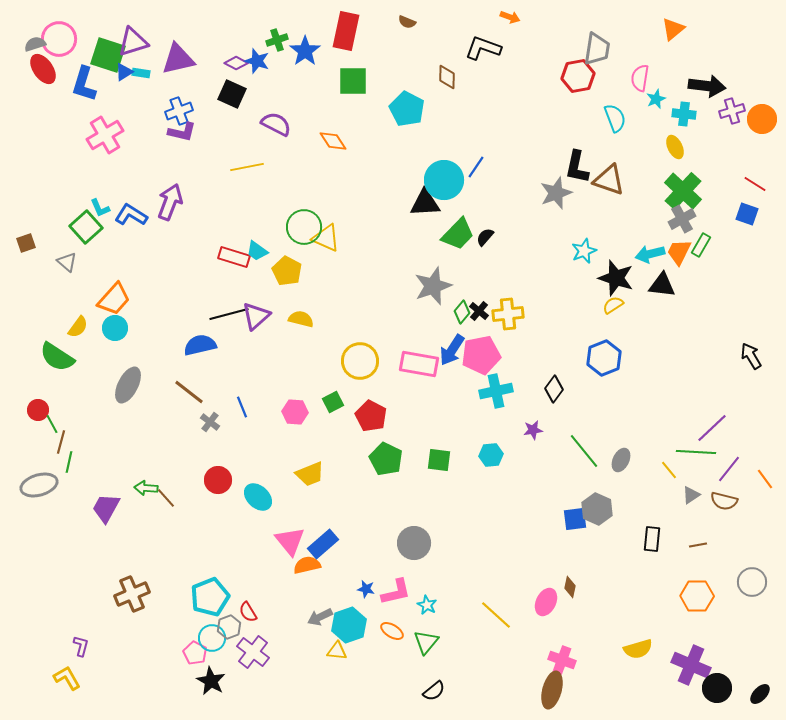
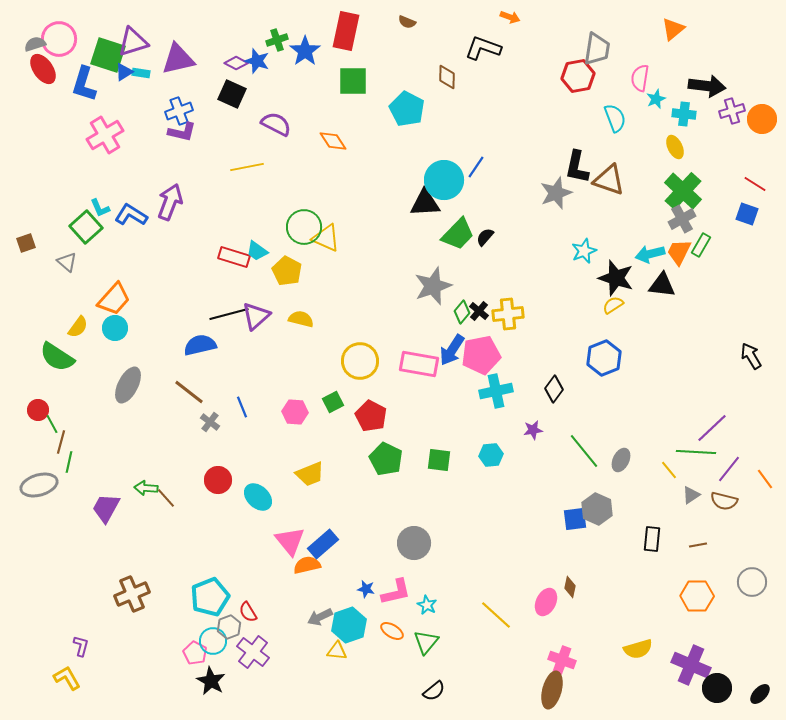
cyan circle at (212, 638): moved 1 px right, 3 px down
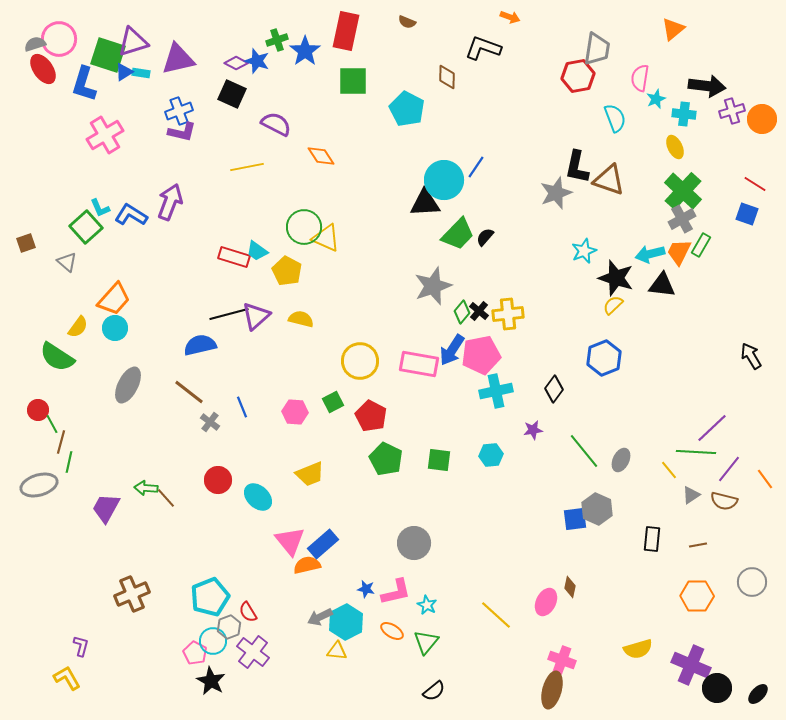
orange diamond at (333, 141): moved 12 px left, 15 px down
yellow semicircle at (613, 305): rotated 10 degrees counterclockwise
cyan hexagon at (349, 625): moved 3 px left, 3 px up; rotated 8 degrees counterclockwise
black ellipse at (760, 694): moved 2 px left
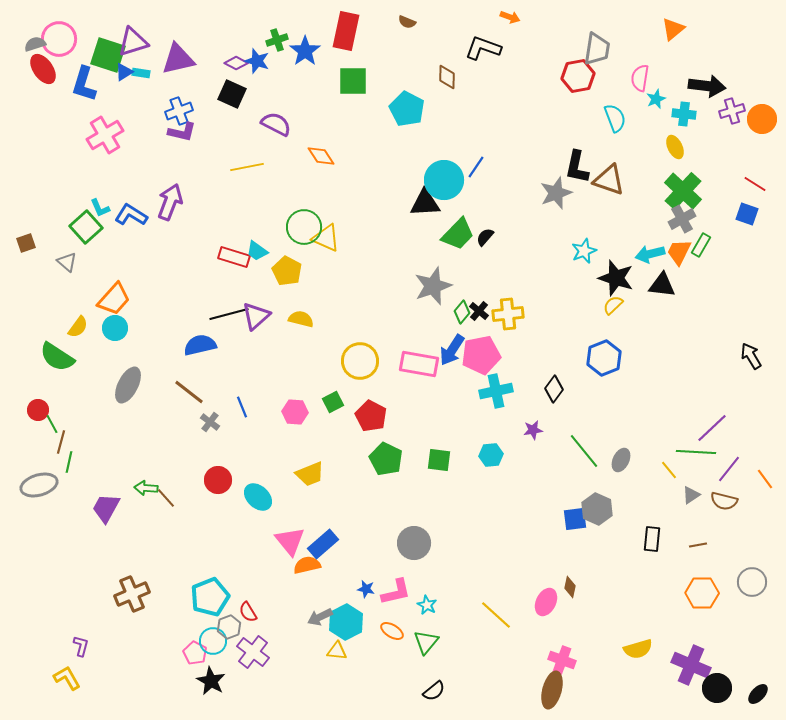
orange hexagon at (697, 596): moved 5 px right, 3 px up
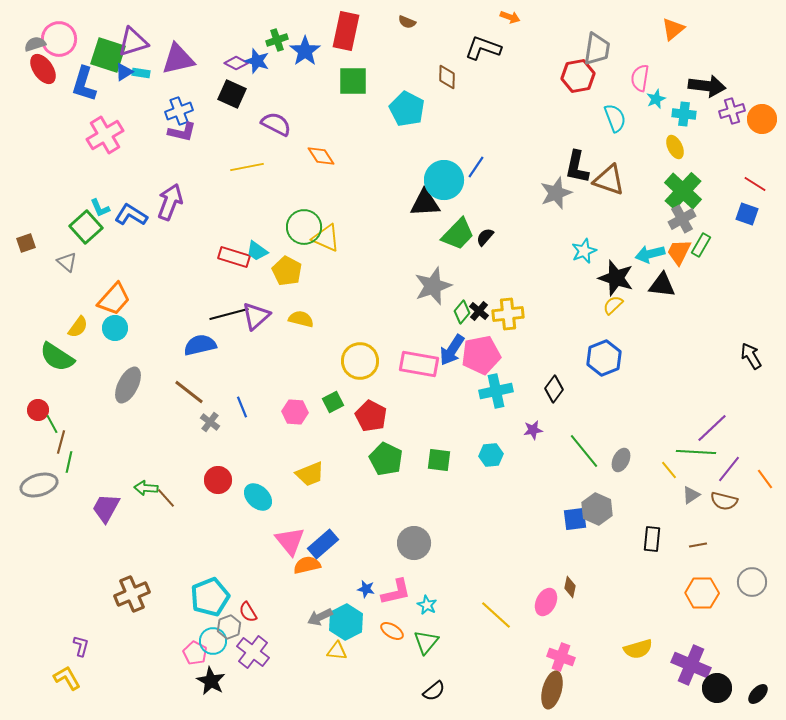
pink cross at (562, 660): moved 1 px left, 3 px up
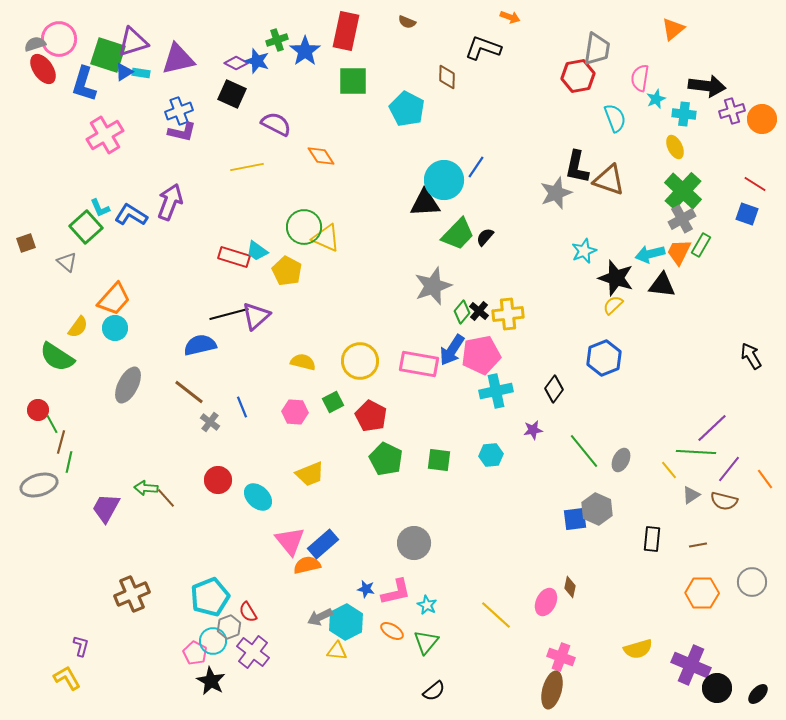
yellow semicircle at (301, 319): moved 2 px right, 43 px down
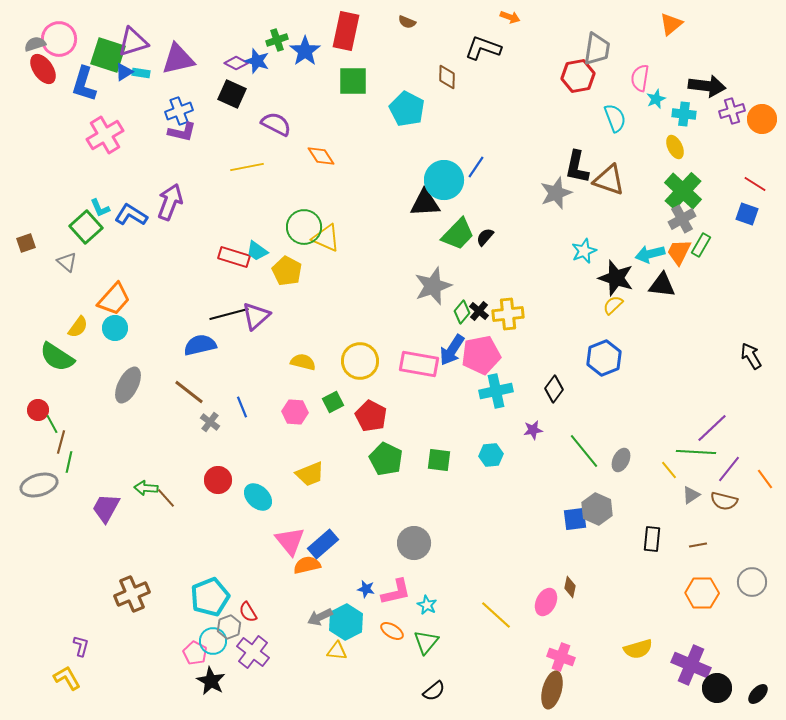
orange triangle at (673, 29): moved 2 px left, 5 px up
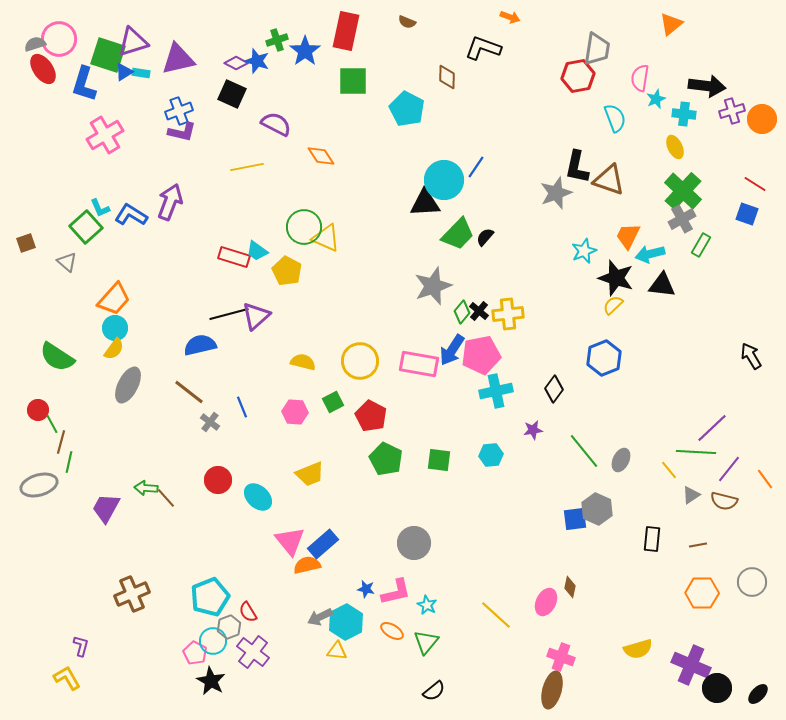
orange trapezoid at (679, 252): moved 51 px left, 16 px up
yellow semicircle at (78, 327): moved 36 px right, 22 px down
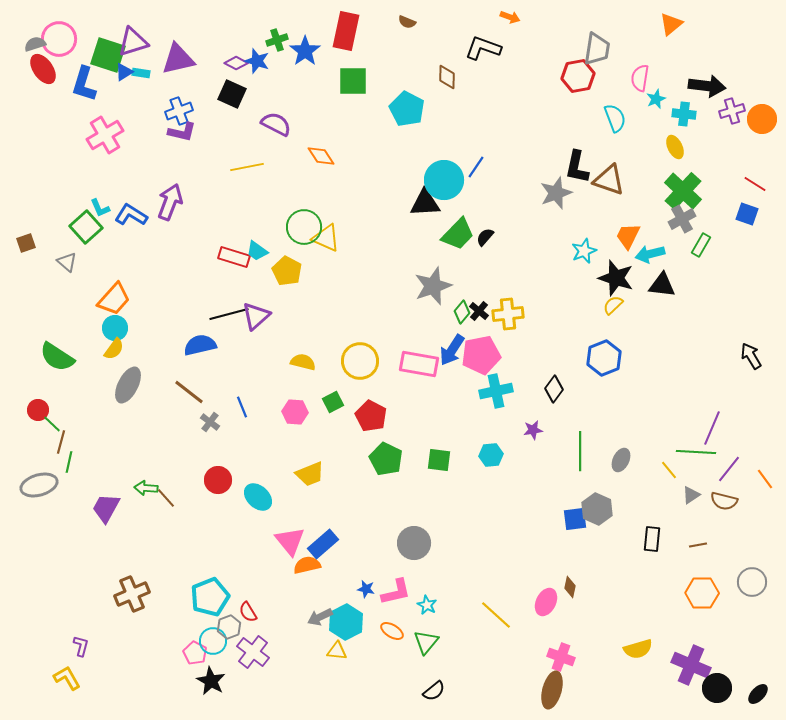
green line at (52, 424): rotated 18 degrees counterclockwise
purple line at (712, 428): rotated 24 degrees counterclockwise
green line at (584, 451): moved 4 px left; rotated 39 degrees clockwise
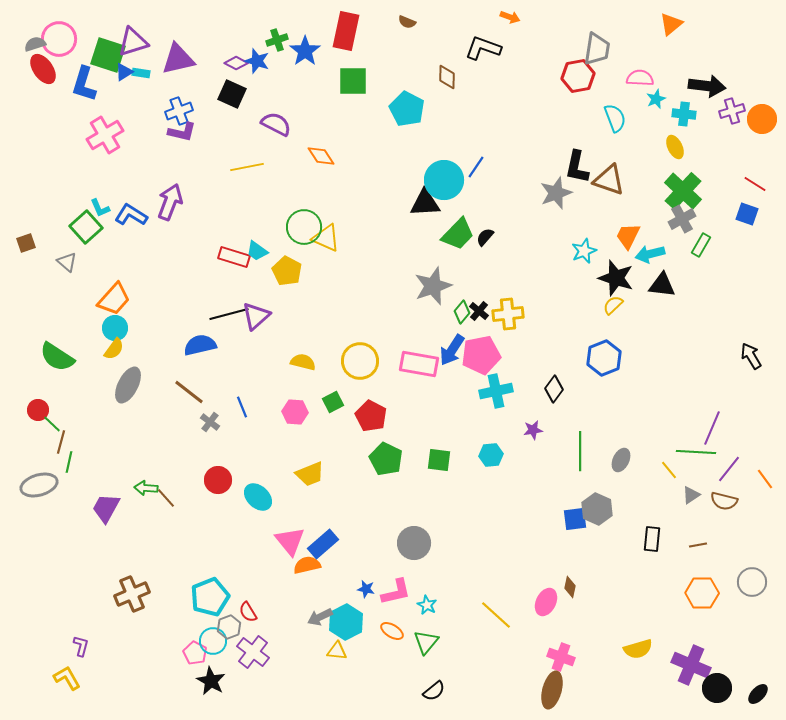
pink semicircle at (640, 78): rotated 84 degrees clockwise
